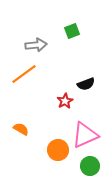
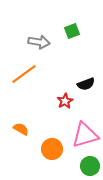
gray arrow: moved 3 px right, 3 px up; rotated 15 degrees clockwise
pink triangle: rotated 8 degrees clockwise
orange circle: moved 6 px left, 1 px up
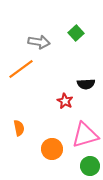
green square: moved 4 px right, 2 px down; rotated 21 degrees counterclockwise
orange line: moved 3 px left, 5 px up
black semicircle: rotated 18 degrees clockwise
red star: rotated 14 degrees counterclockwise
orange semicircle: moved 2 px left, 1 px up; rotated 49 degrees clockwise
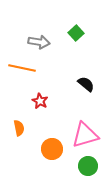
orange line: moved 1 px right, 1 px up; rotated 48 degrees clockwise
black semicircle: rotated 138 degrees counterclockwise
red star: moved 25 px left
green circle: moved 2 px left
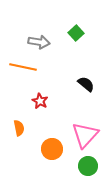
orange line: moved 1 px right, 1 px up
pink triangle: rotated 32 degrees counterclockwise
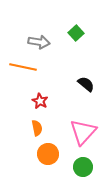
orange semicircle: moved 18 px right
pink triangle: moved 2 px left, 3 px up
orange circle: moved 4 px left, 5 px down
green circle: moved 5 px left, 1 px down
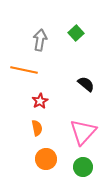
gray arrow: moved 1 px right, 2 px up; rotated 90 degrees counterclockwise
orange line: moved 1 px right, 3 px down
red star: rotated 14 degrees clockwise
orange circle: moved 2 px left, 5 px down
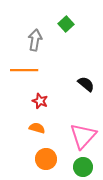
green square: moved 10 px left, 9 px up
gray arrow: moved 5 px left
orange line: rotated 12 degrees counterclockwise
red star: rotated 21 degrees counterclockwise
orange semicircle: rotated 63 degrees counterclockwise
pink triangle: moved 4 px down
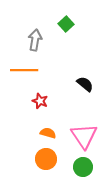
black semicircle: moved 1 px left
orange semicircle: moved 11 px right, 5 px down
pink triangle: moved 1 px right; rotated 16 degrees counterclockwise
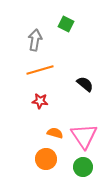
green square: rotated 21 degrees counterclockwise
orange line: moved 16 px right; rotated 16 degrees counterclockwise
red star: rotated 14 degrees counterclockwise
orange semicircle: moved 7 px right
